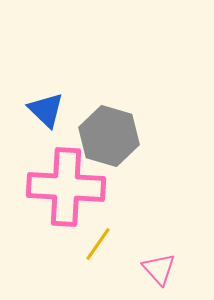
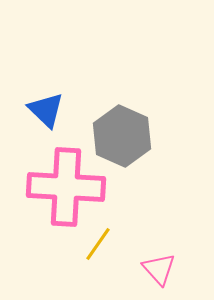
gray hexagon: moved 13 px right; rotated 8 degrees clockwise
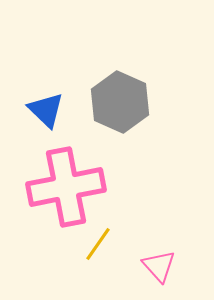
gray hexagon: moved 2 px left, 34 px up
pink cross: rotated 14 degrees counterclockwise
pink triangle: moved 3 px up
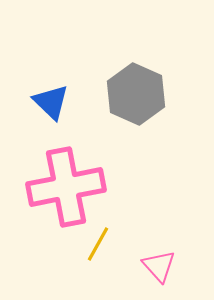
gray hexagon: moved 16 px right, 8 px up
blue triangle: moved 5 px right, 8 px up
yellow line: rotated 6 degrees counterclockwise
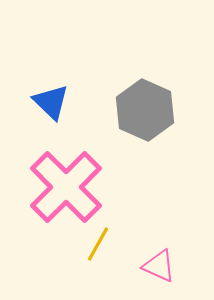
gray hexagon: moved 9 px right, 16 px down
pink cross: rotated 34 degrees counterclockwise
pink triangle: rotated 24 degrees counterclockwise
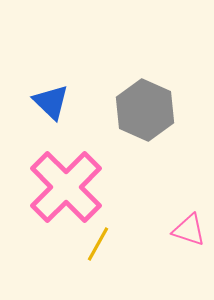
pink triangle: moved 30 px right, 36 px up; rotated 6 degrees counterclockwise
